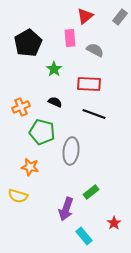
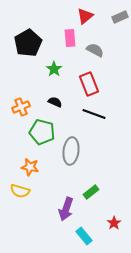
gray rectangle: rotated 28 degrees clockwise
red rectangle: rotated 65 degrees clockwise
yellow semicircle: moved 2 px right, 5 px up
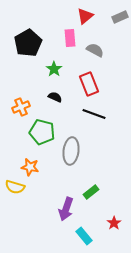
black semicircle: moved 5 px up
yellow semicircle: moved 5 px left, 4 px up
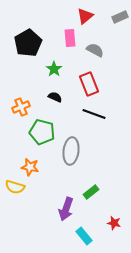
red star: rotated 24 degrees counterclockwise
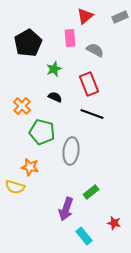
green star: rotated 14 degrees clockwise
orange cross: moved 1 px right, 1 px up; rotated 24 degrees counterclockwise
black line: moved 2 px left
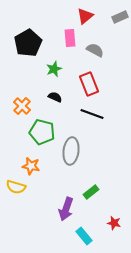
orange star: moved 1 px right, 1 px up
yellow semicircle: moved 1 px right
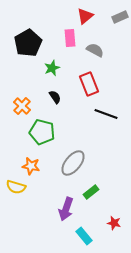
green star: moved 2 px left, 1 px up
black semicircle: rotated 32 degrees clockwise
black line: moved 14 px right
gray ellipse: moved 2 px right, 12 px down; rotated 32 degrees clockwise
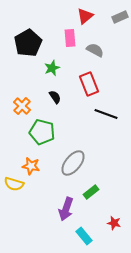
yellow semicircle: moved 2 px left, 3 px up
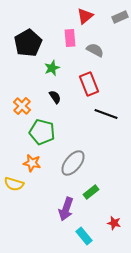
orange star: moved 1 px right, 3 px up
